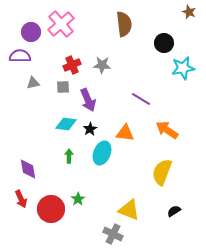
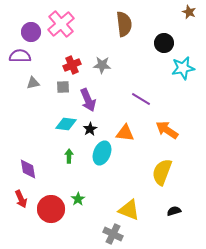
black semicircle: rotated 16 degrees clockwise
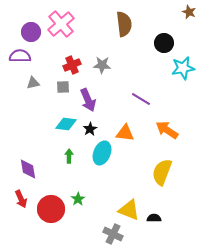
black semicircle: moved 20 px left, 7 px down; rotated 16 degrees clockwise
